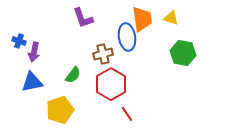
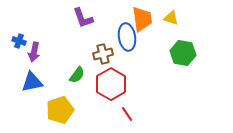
green semicircle: moved 4 px right
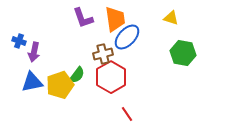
orange trapezoid: moved 27 px left
blue ellipse: rotated 52 degrees clockwise
red hexagon: moved 7 px up
yellow pentagon: moved 25 px up
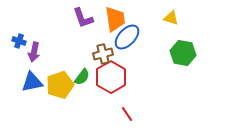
green semicircle: moved 5 px right, 2 px down
